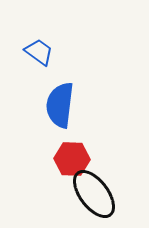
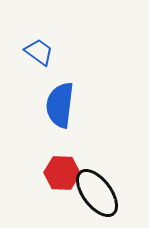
red hexagon: moved 10 px left, 14 px down
black ellipse: moved 3 px right, 1 px up
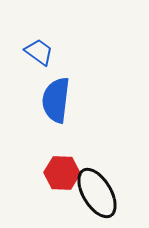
blue semicircle: moved 4 px left, 5 px up
black ellipse: rotated 6 degrees clockwise
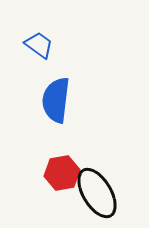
blue trapezoid: moved 7 px up
red hexagon: rotated 12 degrees counterclockwise
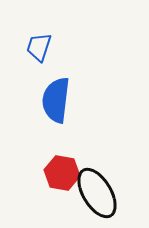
blue trapezoid: moved 2 px down; rotated 108 degrees counterclockwise
red hexagon: rotated 20 degrees clockwise
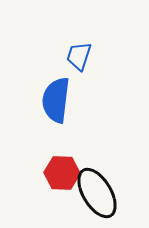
blue trapezoid: moved 40 px right, 9 px down
red hexagon: rotated 8 degrees counterclockwise
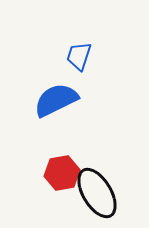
blue semicircle: rotated 57 degrees clockwise
red hexagon: rotated 12 degrees counterclockwise
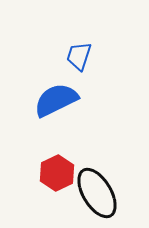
red hexagon: moved 5 px left; rotated 16 degrees counterclockwise
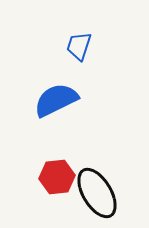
blue trapezoid: moved 10 px up
red hexagon: moved 4 px down; rotated 20 degrees clockwise
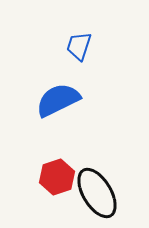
blue semicircle: moved 2 px right
red hexagon: rotated 12 degrees counterclockwise
